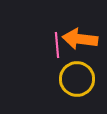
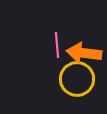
orange arrow: moved 4 px right, 14 px down
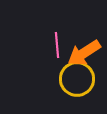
orange arrow: rotated 40 degrees counterclockwise
